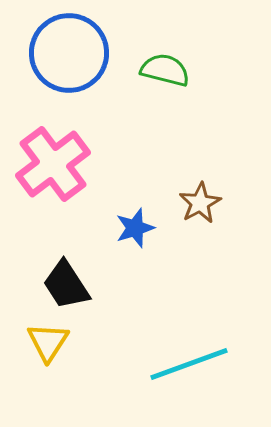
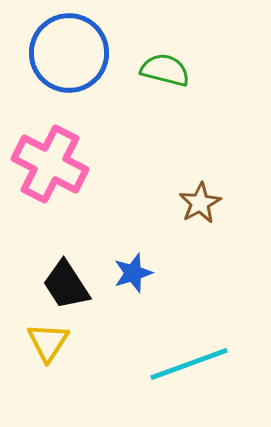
pink cross: moved 3 px left; rotated 26 degrees counterclockwise
blue star: moved 2 px left, 45 px down
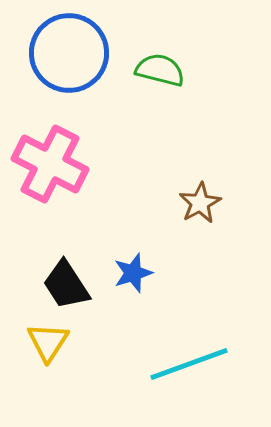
green semicircle: moved 5 px left
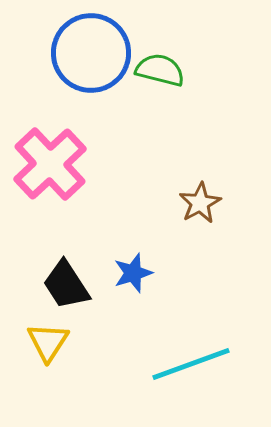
blue circle: moved 22 px right
pink cross: rotated 20 degrees clockwise
cyan line: moved 2 px right
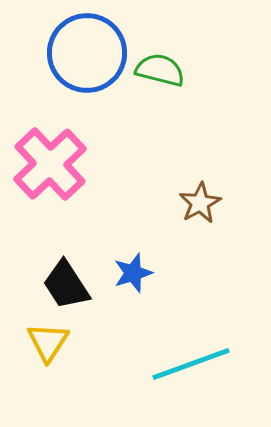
blue circle: moved 4 px left
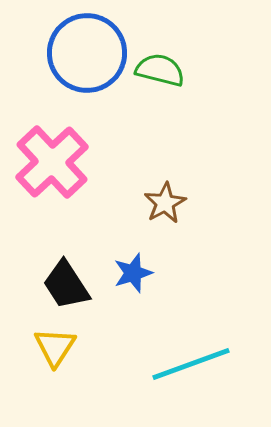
pink cross: moved 2 px right, 2 px up
brown star: moved 35 px left
yellow triangle: moved 7 px right, 5 px down
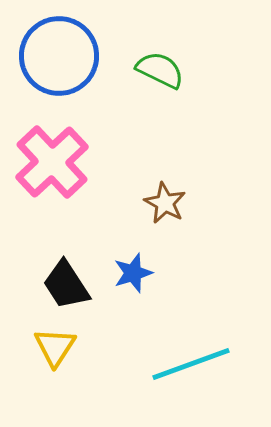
blue circle: moved 28 px left, 3 px down
green semicircle: rotated 12 degrees clockwise
brown star: rotated 15 degrees counterclockwise
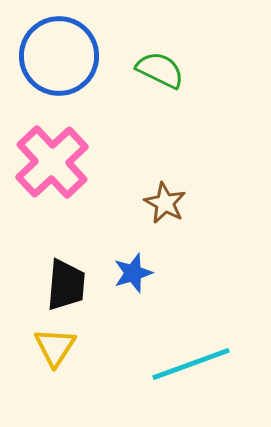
black trapezoid: rotated 142 degrees counterclockwise
